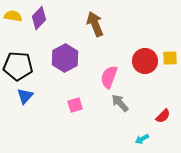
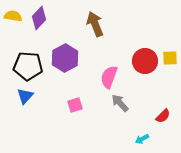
black pentagon: moved 10 px right
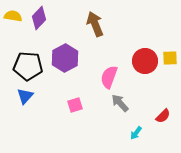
cyan arrow: moved 6 px left, 6 px up; rotated 24 degrees counterclockwise
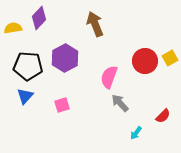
yellow semicircle: moved 12 px down; rotated 18 degrees counterclockwise
yellow square: rotated 28 degrees counterclockwise
pink square: moved 13 px left
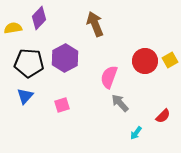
yellow square: moved 2 px down
black pentagon: moved 1 px right, 3 px up
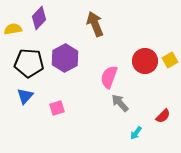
yellow semicircle: moved 1 px down
pink square: moved 5 px left, 3 px down
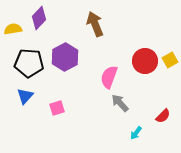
purple hexagon: moved 1 px up
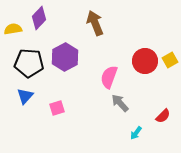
brown arrow: moved 1 px up
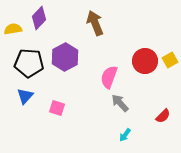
pink square: rotated 35 degrees clockwise
cyan arrow: moved 11 px left, 2 px down
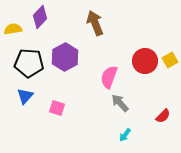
purple diamond: moved 1 px right, 1 px up
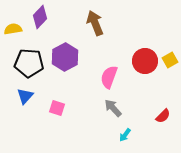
gray arrow: moved 7 px left, 5 px down
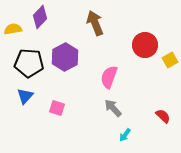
red circle: moved 16 px up
red semicircle: rotated 91 degrees counterclockwise
